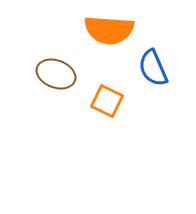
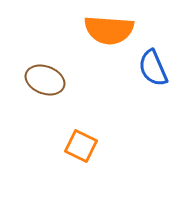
brown ellipse: moved 11 px left, 6 px down
orange square: moved 26 px left, 45 px down
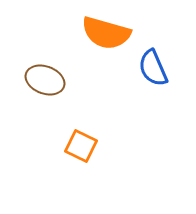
orange semicircle: moved 3 px left, 3 px down; rotated 12 degrees clockwise
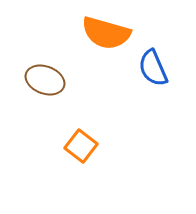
orange square: rotated 12 degrees clockwise
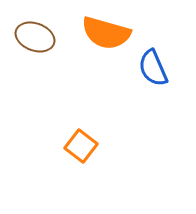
brown ellipse: moved 10 px left, 43 px up
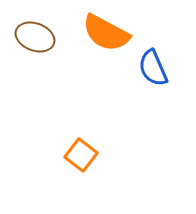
orange semicircle: rotated 12 degrees clockwise
orange square: moved 9 px down
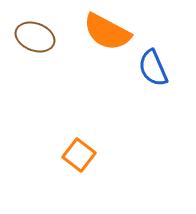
orange semicircle: moved 1 px right, 1 px up
orange square: moved 2 px left
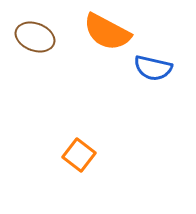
blue semicircle: rotated 54 degrees counterclockwise
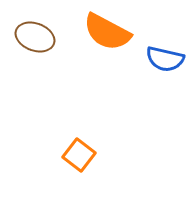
blue semicircle: moved 12 px right, 9 px up
